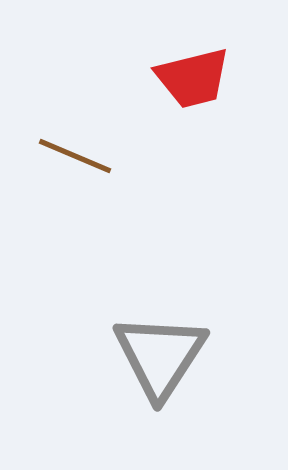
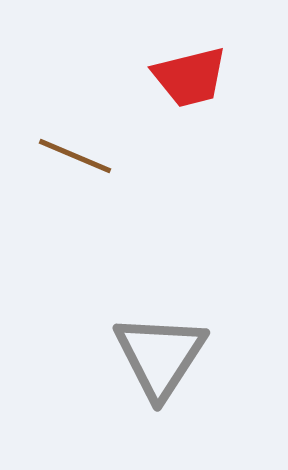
red trapezoid: moved 3 px left, 1 px up
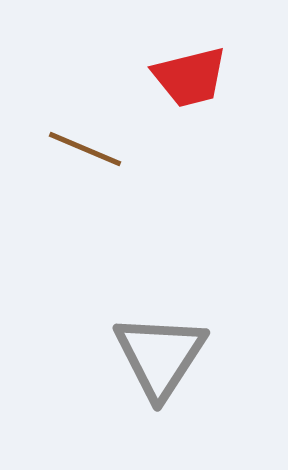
brown line: moved 10 px right, 7 px up
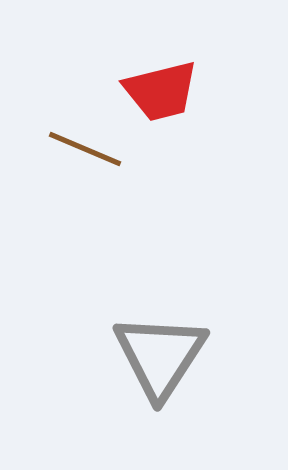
red trapezoid: moved 29 px left, 14 px down
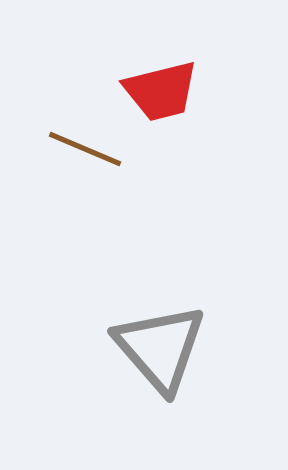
gray triangle: moved 8 px up; rotated 14 degrees counterclockwise
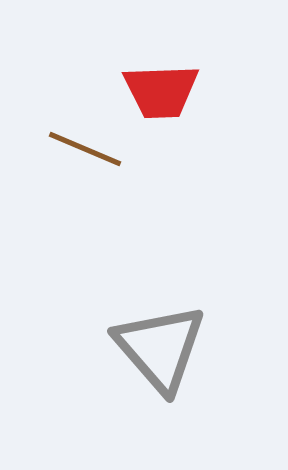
red trapezoid: rotated 12 degrees clockwise
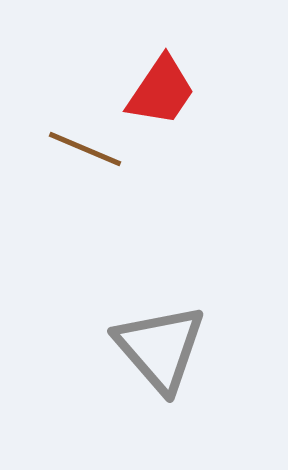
red trapezoid: rotated 54 degrees counterclockwise
